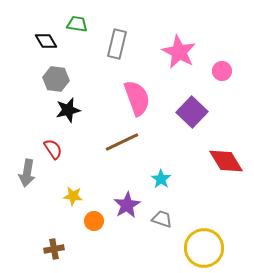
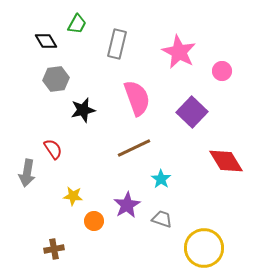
green trapezoid: rotated 110 degrees clockwise
gray hexagon: rotated 15 degrees counterclockwise
black star: moved 15 px right
brown line: moved 12 px right, 6 px down
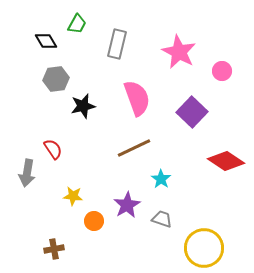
black star: moved 4 px up
red diamond: rotated 24 degrees counterclockwise
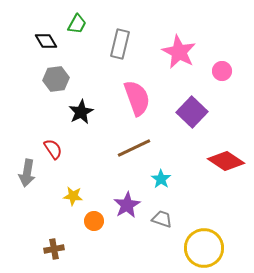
gray rectangle: moved 3 px right
black star: moved 2 px left, 6 px down; rotated 15 degrees counterclockwise
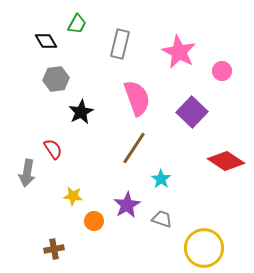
brown line: rotated 32 degrees counterclockwise
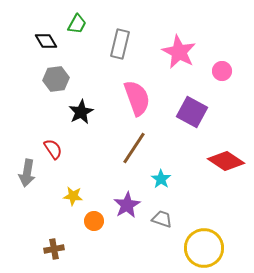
purple square: rotated 16 degrees counterclockwise
